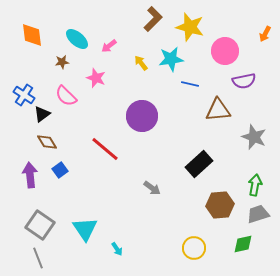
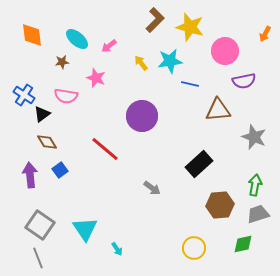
brown L-shape: moved 2 px right, 1 px down
cyan star: moved 1 px left, 2 px down
pink semicircle: rotated 35 degrees counterclockwise
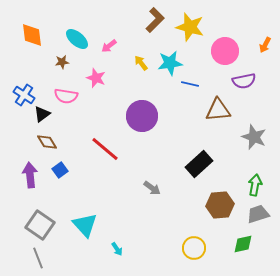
orange arrow: moved 11 px down
cyan star: moved 2 px down
cyan triangle: moved 4 px up; rotated 8 degrees counterclockwise
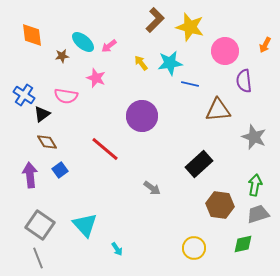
cyan ellipse: moved 6 px right, 3 px down
brown star: moved 6 px up
purple semicircle: rotated 95 degrees clockwise
brown hexagon: rotated 12 degrees clockwise
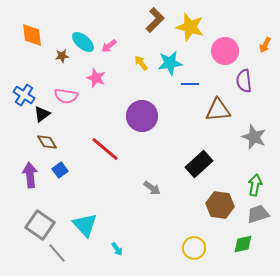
blue line: rotated 12 degrees counterclockwise
gray line: moved 19 px right, 5 px up; rotated 20 degrees counterclockwise
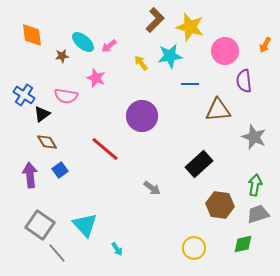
cyan star: moved 7 px up
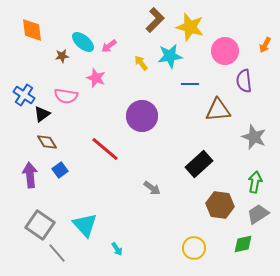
orange diamond: moved 5 px up
green arrow: moved 3 px up
gray trapezoid: rotated 15 degrees counterclockwise
